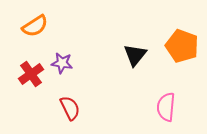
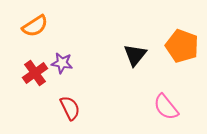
red cross: moved 4 px right, 1 px up
pink semicircle: rotated 44 degrees counterclockwise
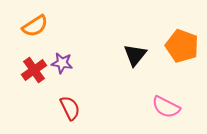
red cross: moved 1 px left, 3 px up
pink semicircle: rotated 24 degrees counterclockwise
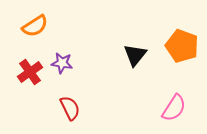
red cross: moved 4 px left, 2 px down
pink semicircle: moved 8 px right, 1 px down; rotated 84 degrees counterclockwise
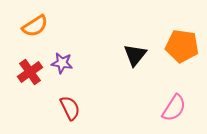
orange pentagon: rotated 12 degrees counterclockwise
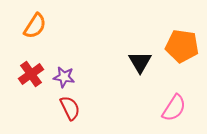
orange semicircle: rotated 24 degrees counterclockwise
black triangle: moved 5 px right, 7 px down; rotated 10 degrees counterclockwise
purple star: moved 2 px right, 14 px down
red cross: moved 1 px right, 2 px down
